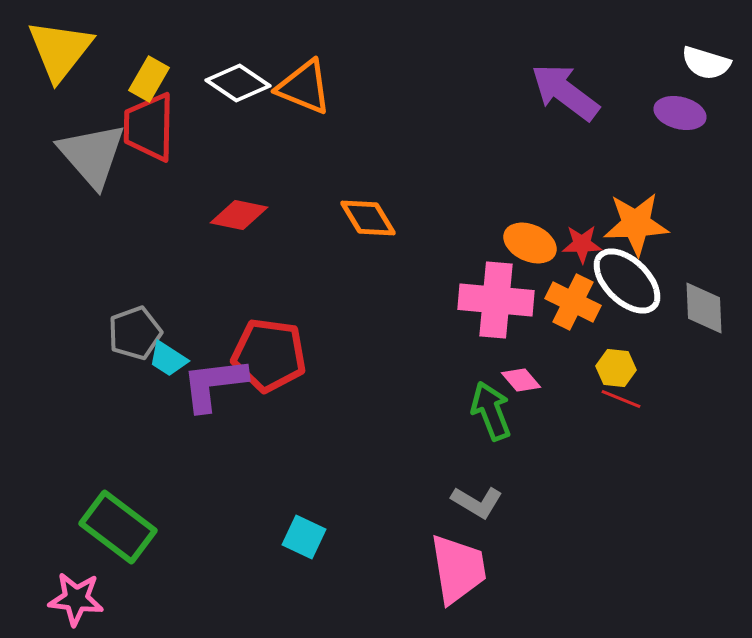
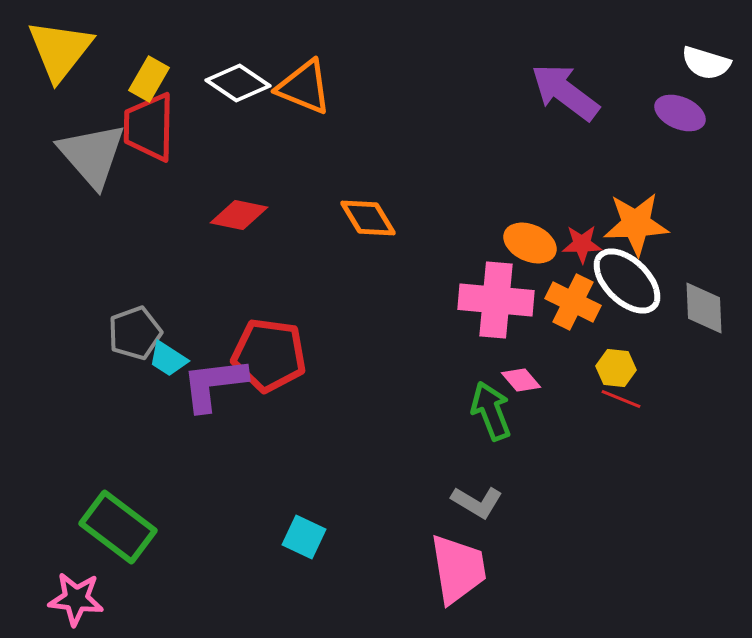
purple ellipse: rotated 9 degrees clockwise
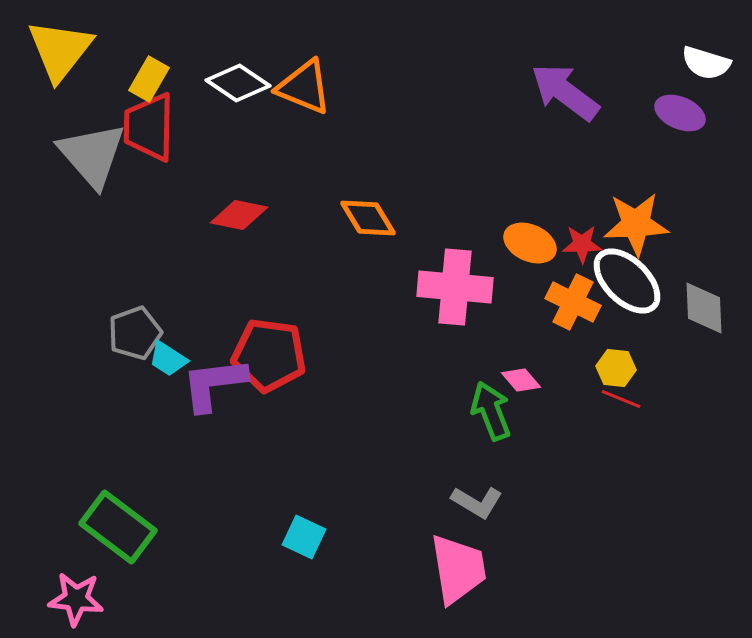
pink cross: moved 41 px left, 13 px up
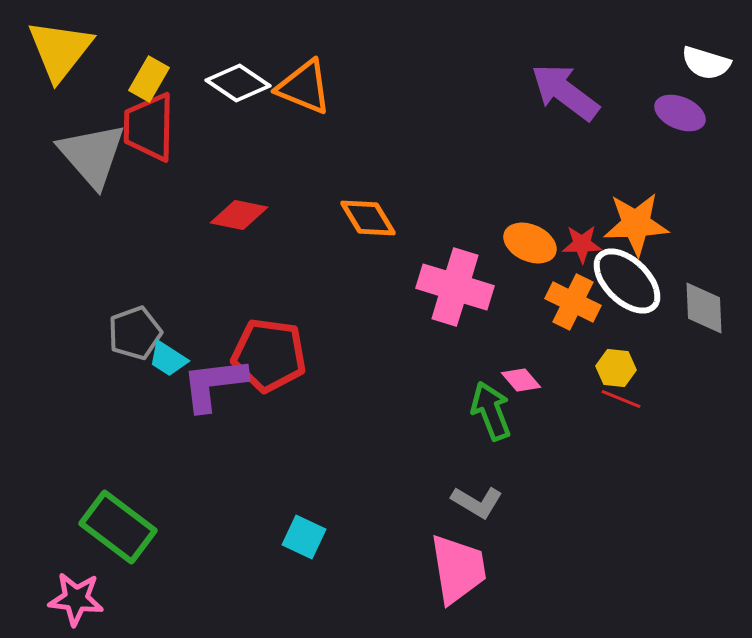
pink cross: rotated 12 degrees clockwise
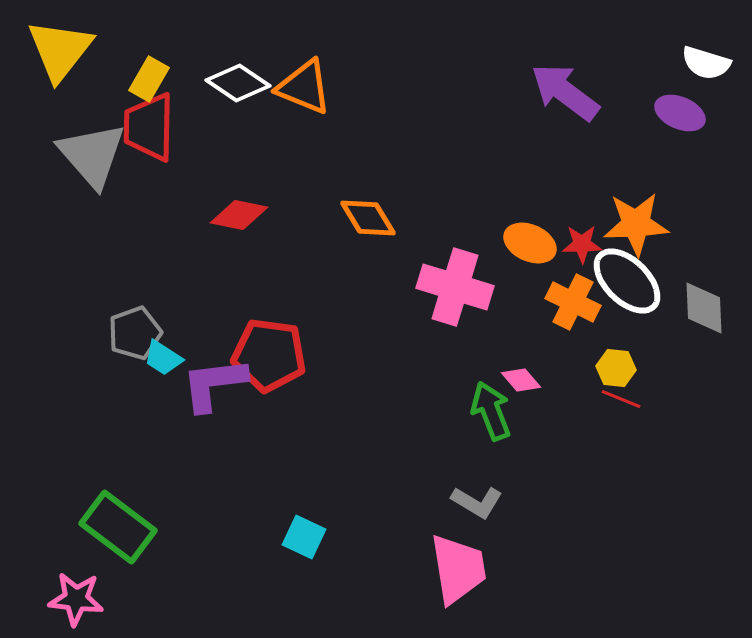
cyan trapezoid: moved 5 px left, 1 px up
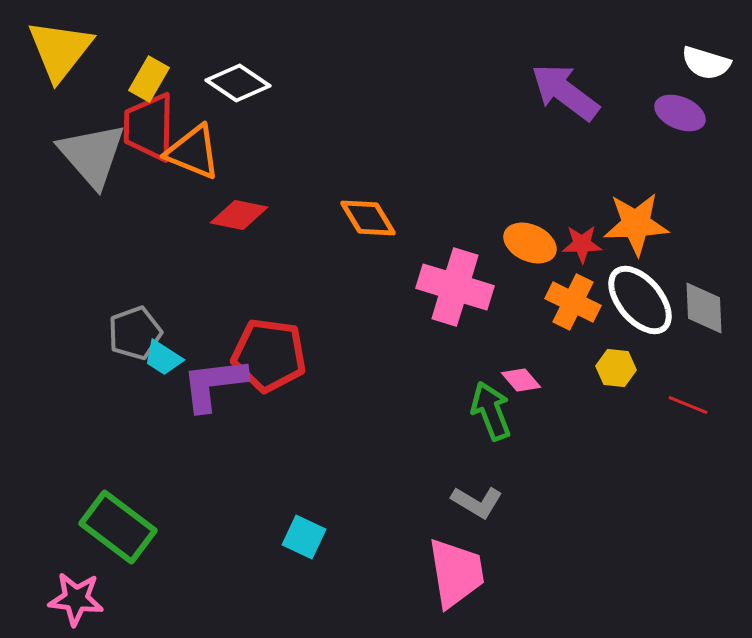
orange triangle: moved 111 px left, 65 px down
white ellipse: moved 13 px right, 19 px down; rotated 6 degrees clockwise
red line: moved 67 px right, 6 px down
pink trapezoid: moved 2 px left, 4 px down
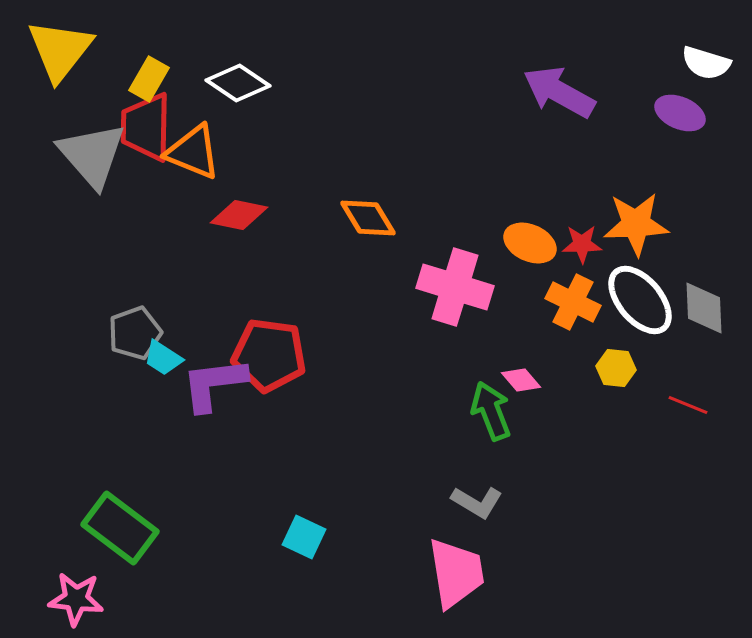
purple arrow: moved 6 px left; rotated 8 degrees counterclockwise
red trapezoid: moved 3 px left
green rectangle: moved 2 px right, 1 px down
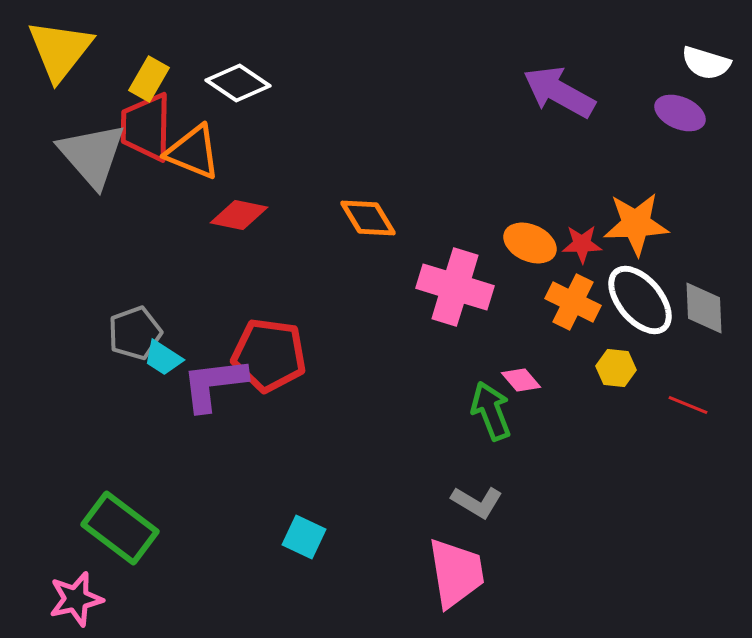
pink star: rotated 20 degrees counterclockwise
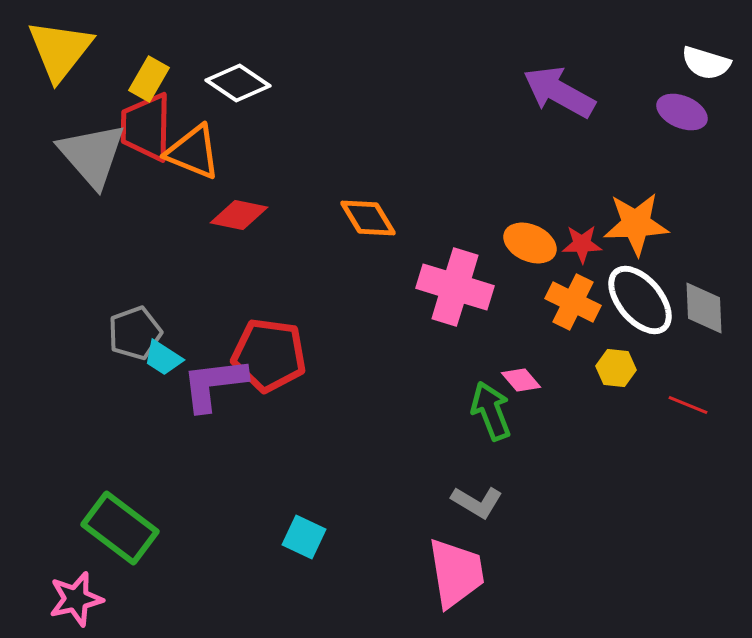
purple ellipse: moved 2 px right, 1 px up
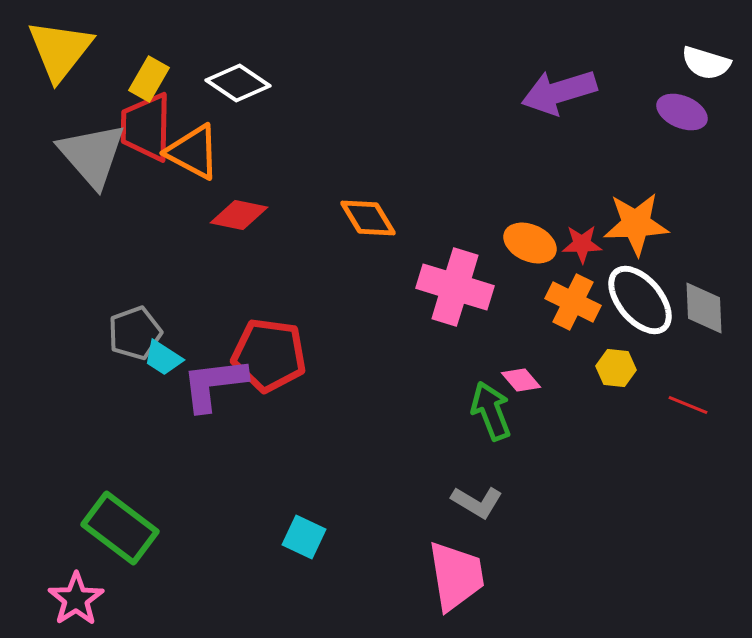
purple arrow: rotated 46 degrees counterclockwise
orange triangle: rotated 6 degrees clockwise
pink trapezoid: moved 3 px down
pink star: rotated 20 degrees counterclockwise
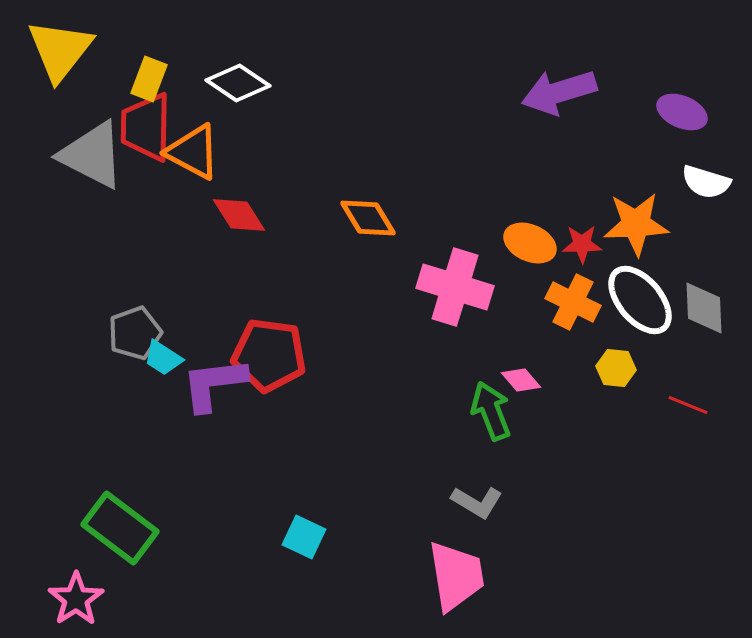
white semicircle: moved 119 px down
yellow rectangle: rotated 9 degrees counterclockwise
gray triangle: rotated 22 degrees counterclockwise
red diamond: rotated 46 degrees clockwise
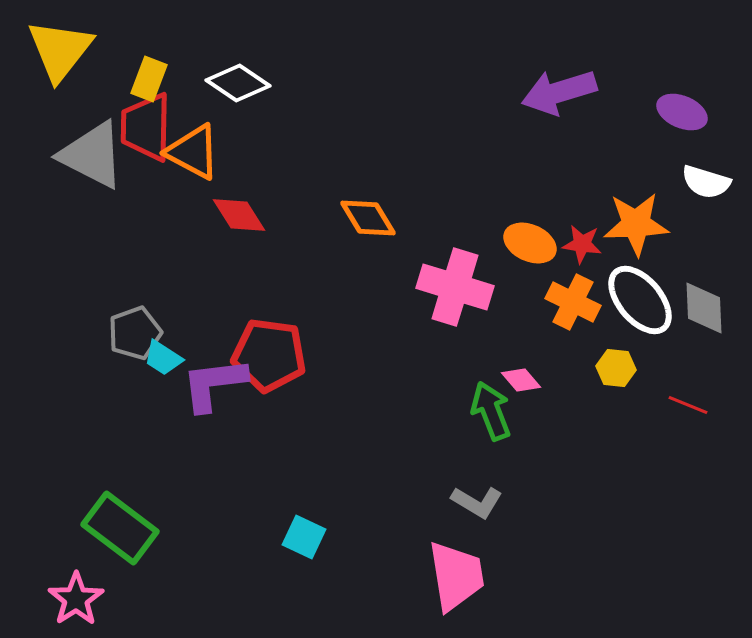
red star: rotated 9 degrees clockwise
